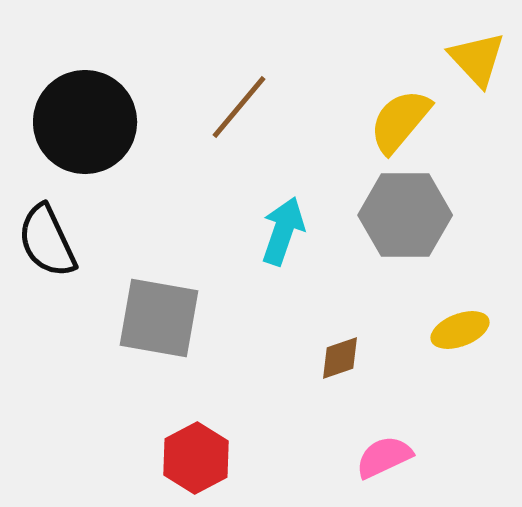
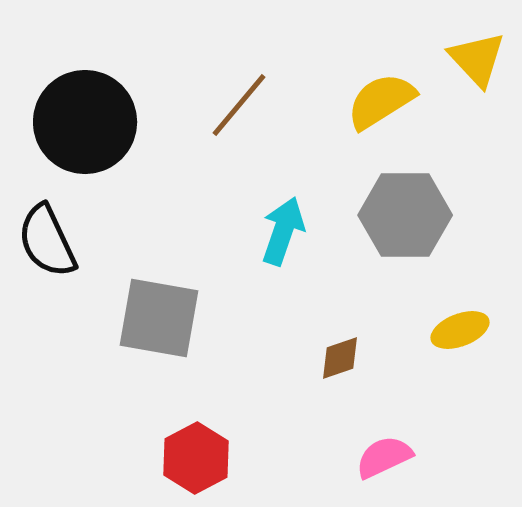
brown line: moved 2 px up
yellow semicircle: moved 19 px left, 20 px up; rotated 18 degrees clockwise
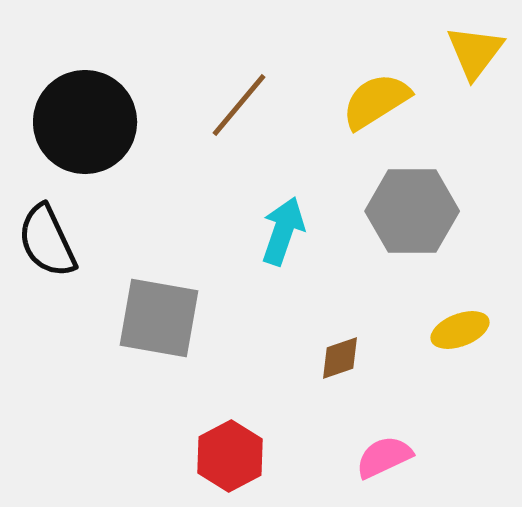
yellow triangle: moved 2 px left, 7 px up; rotated 20 degrees clockwise
yellow semicircle: moved 5 px left
gray hexagon: moved 7 px right, 4 px up
red hexagon: moved 34 px right, 2 px up
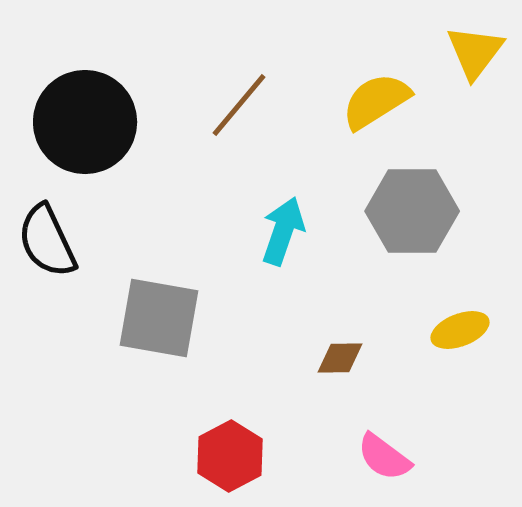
brown diamond: rotated 18 degrees clockwise
pink semicircle: rotated 118 degrees counterclockwise
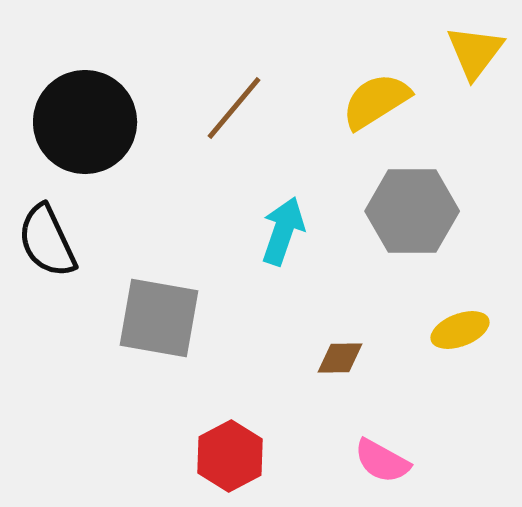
brown line: moved 5 px left, 3 px down
pink semicircle: moved 2 px left, 4 px down; rotated 8 degrees counterclockwise
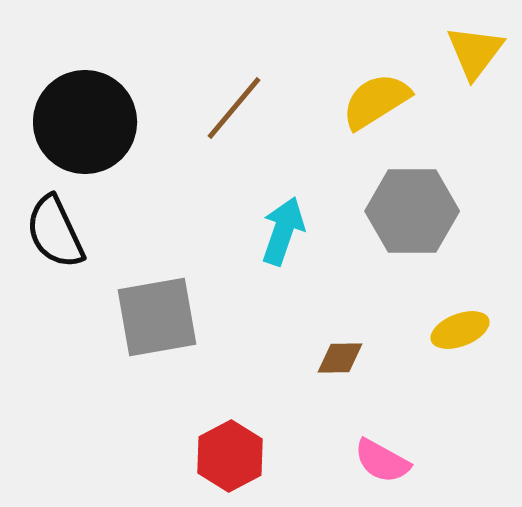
black semicircle: moved 8 px right, 9 px up
gray square: moved 2 px left, 1 px up; rotated 20 degrees counterclockwise
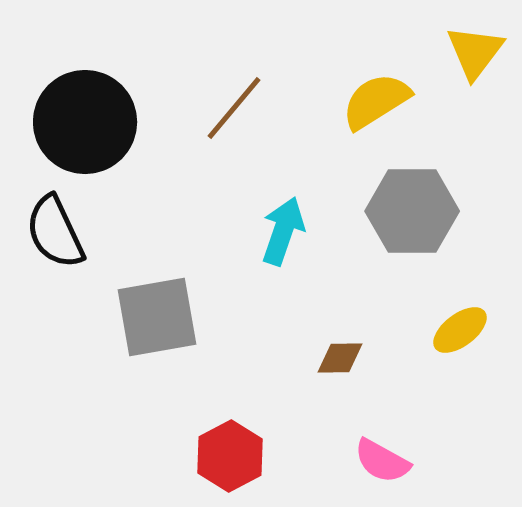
yellow ellipse: rotated 16 degrees counterclockwise
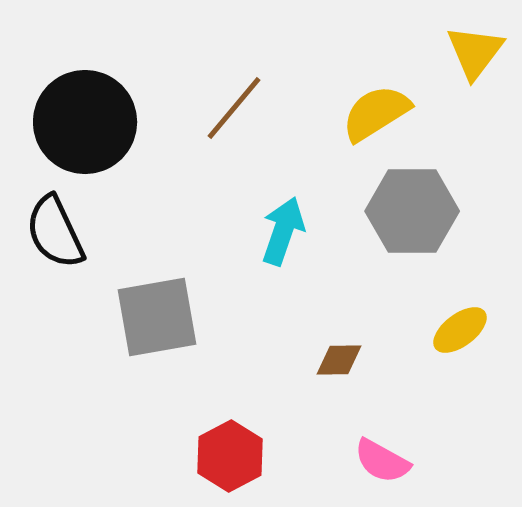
yellow semicircle: moved 12 px down
brown diamond: moved 1 px left, 2 px down
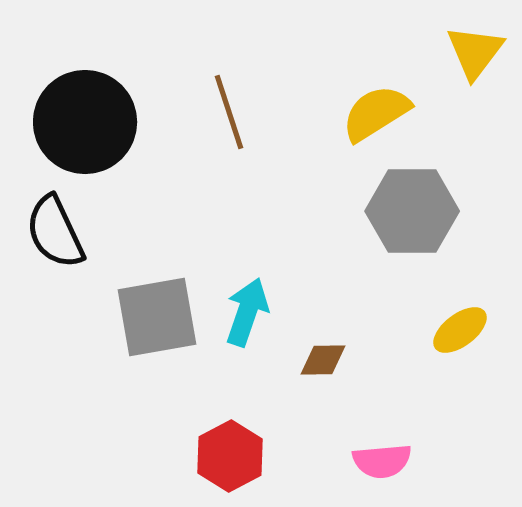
brown line: moved 5 px left, 4 px down; rotated 58 degrees counterclockwise
cyan arrow: moved 36 px left, 81 px down
brown diamond: moved 16 px left
pink semicircle: rotated 34 degrees counterclockwise
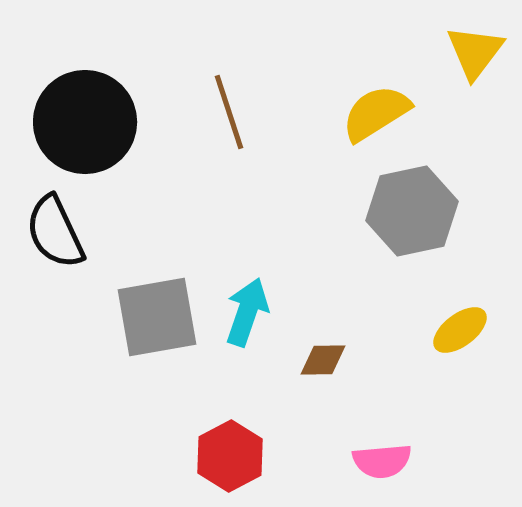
gray hexagon: rotated 12 degrees counterclockwise
